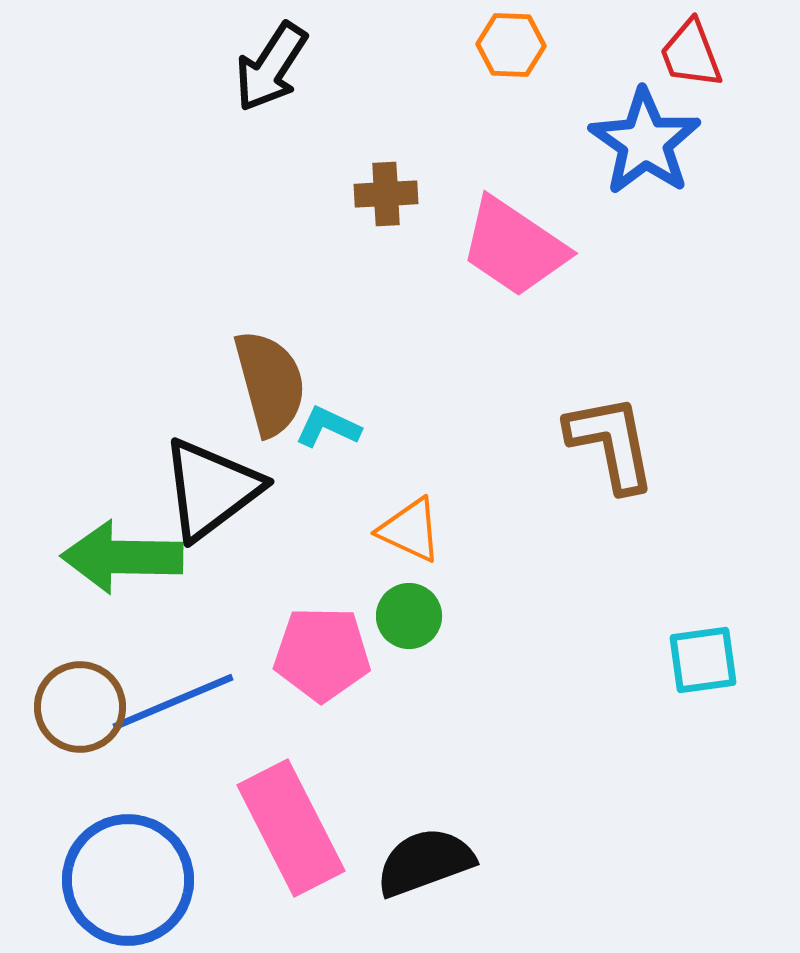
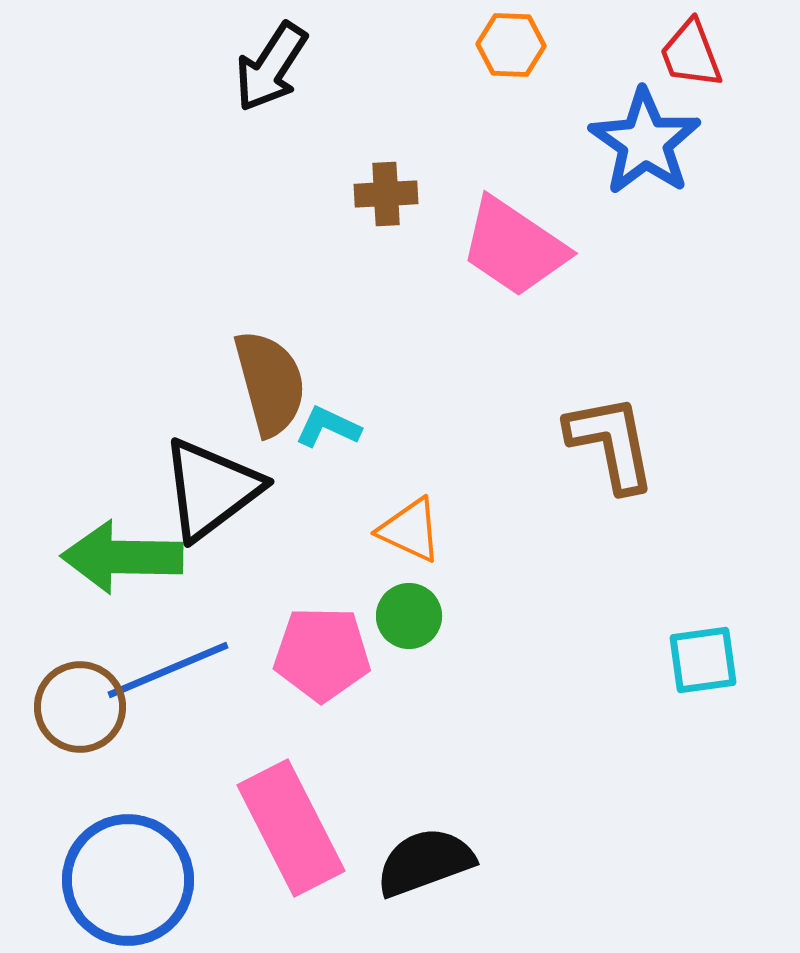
blue line: moved 5 px left, 32 px up
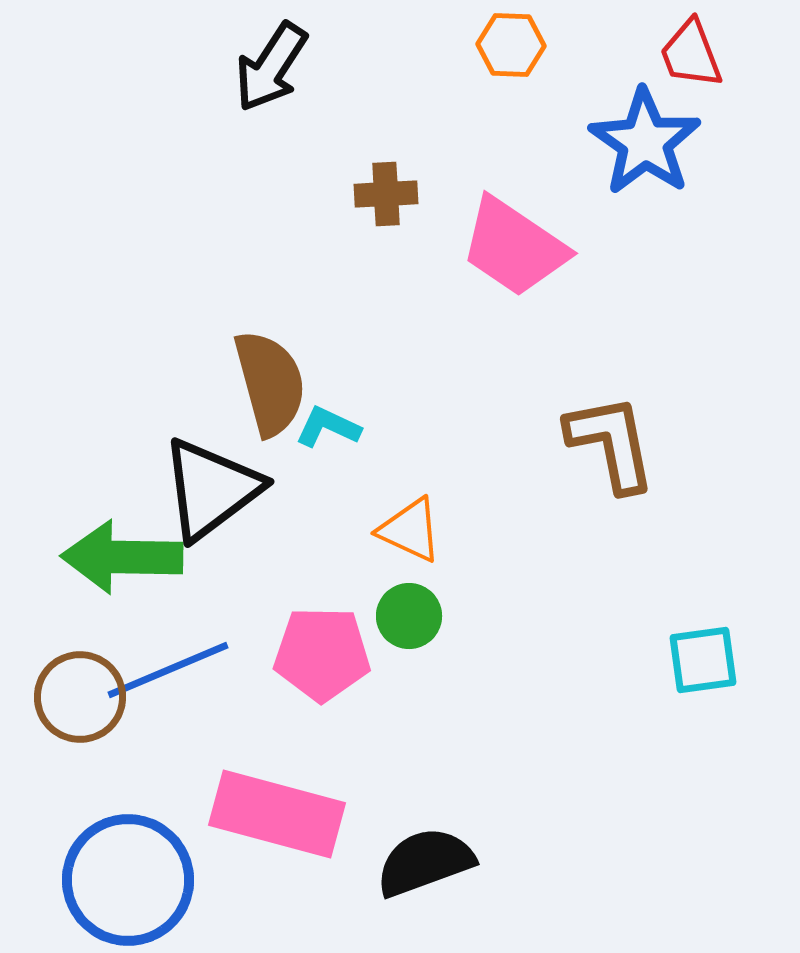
brown circle: moved 10 px up
pink rectangle: moved 14 px left, 14 px up; rotated 48 degrees counterclockwise
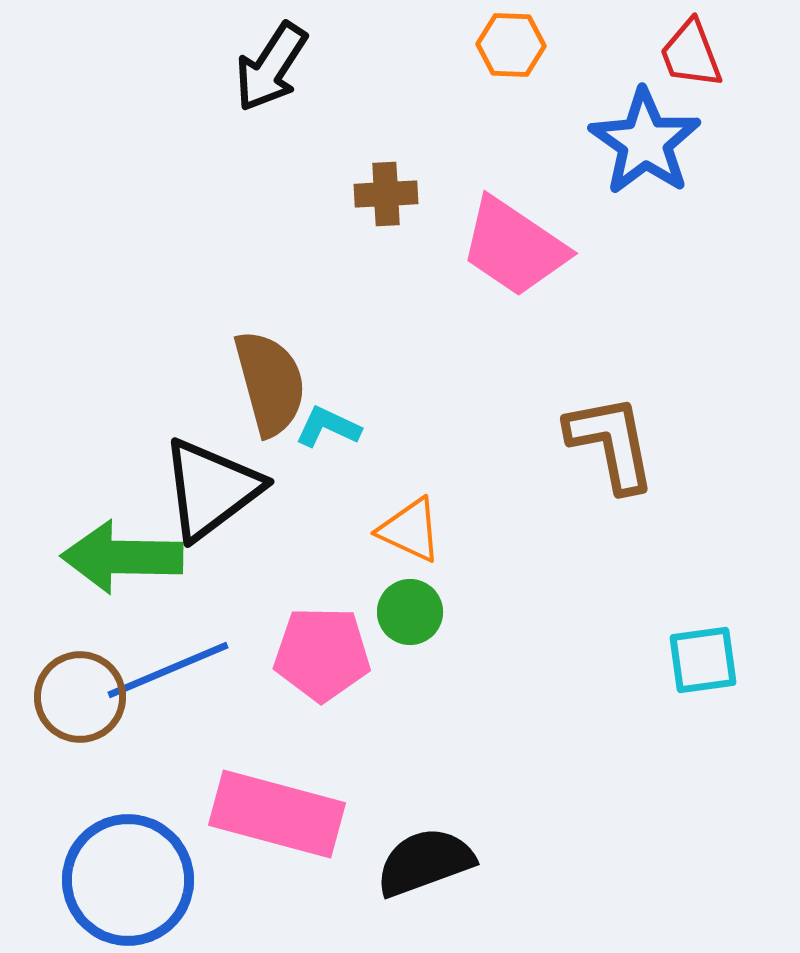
green circle: moved 1 px right, 4 px up
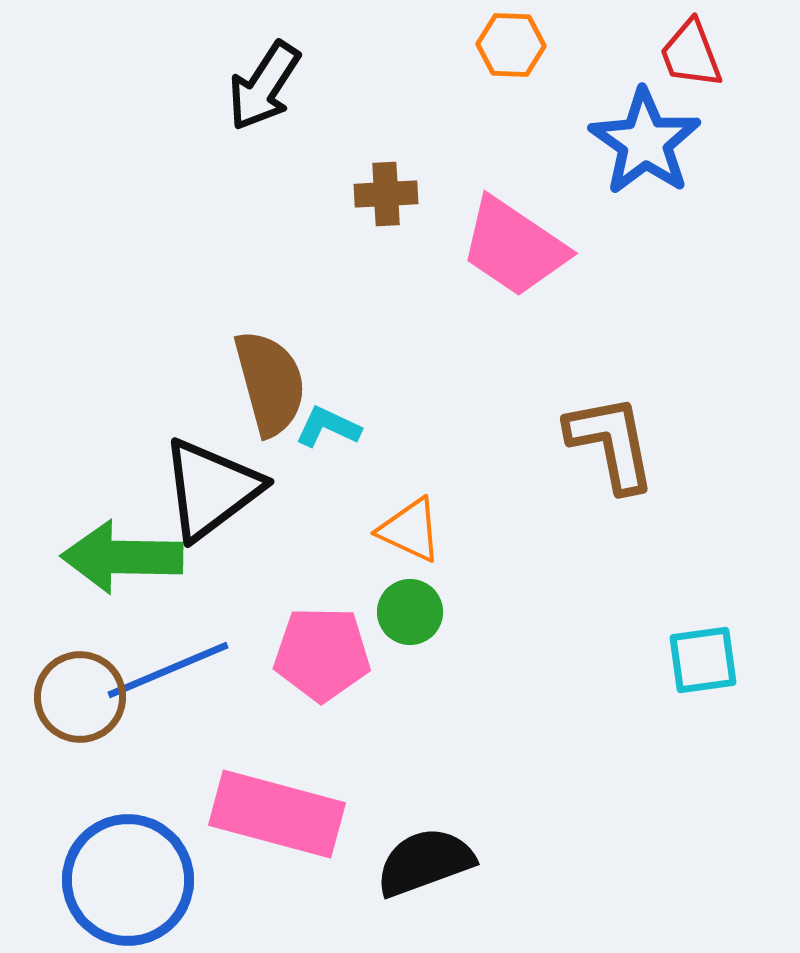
black arrow: moved 7 px left, 19 px down
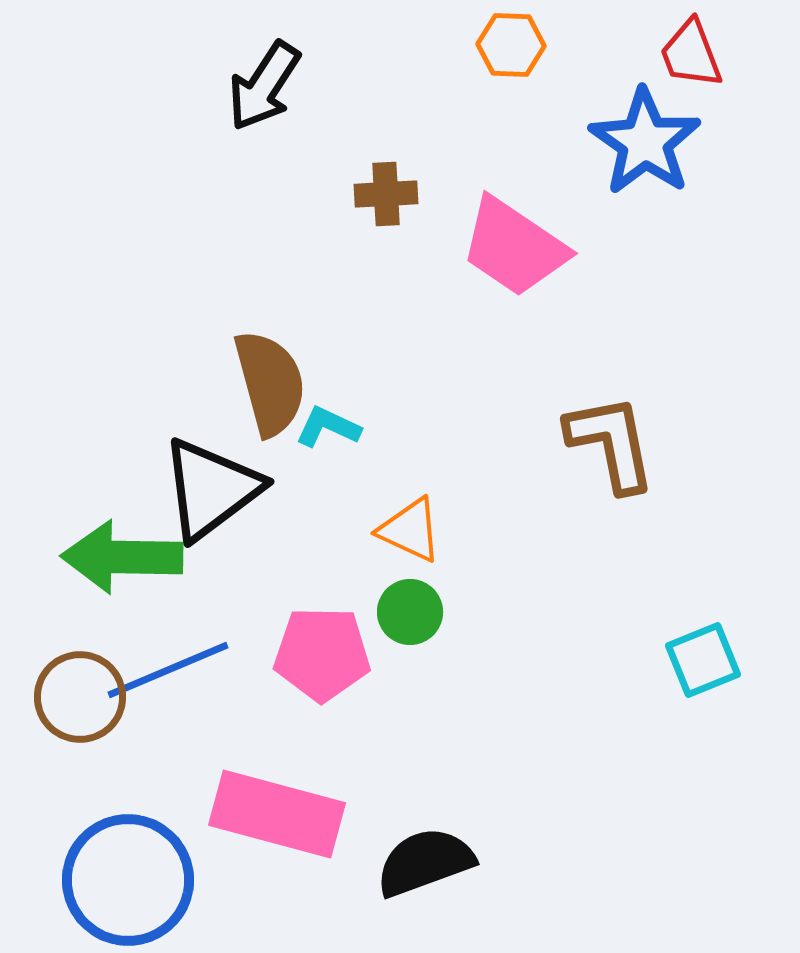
cyan square: rotated 14 degrees counterclockwise
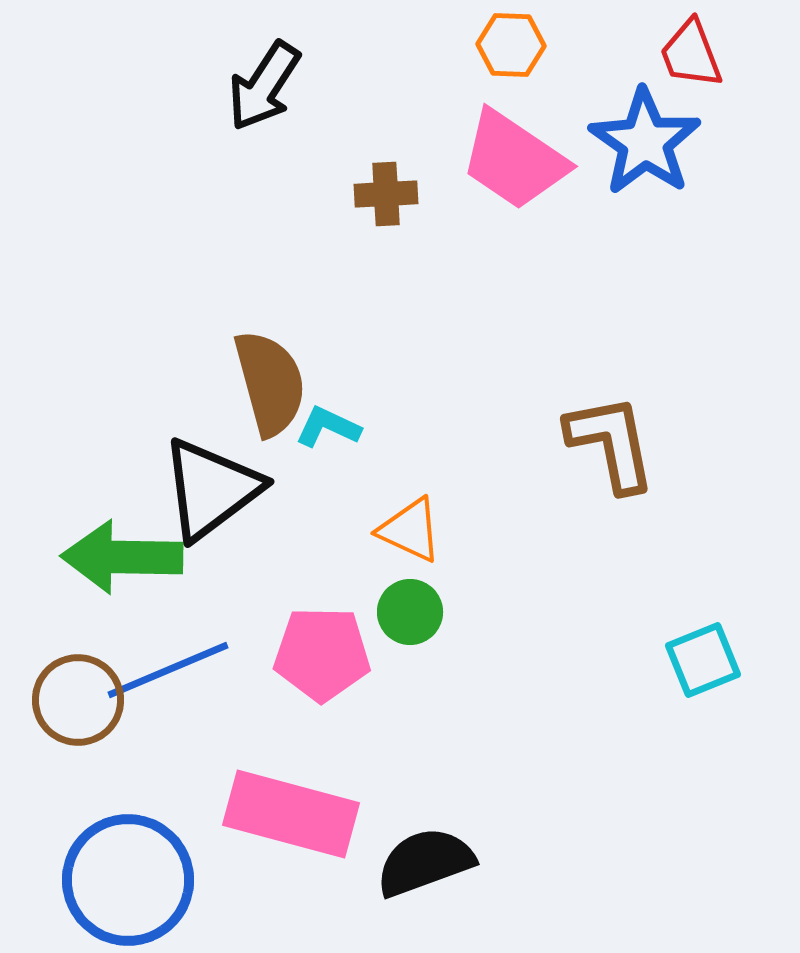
pink trapezoid: moved 87 px up
brown circle: moved 2 px left, 3 px down
pink rectangle: moved 14 px right
